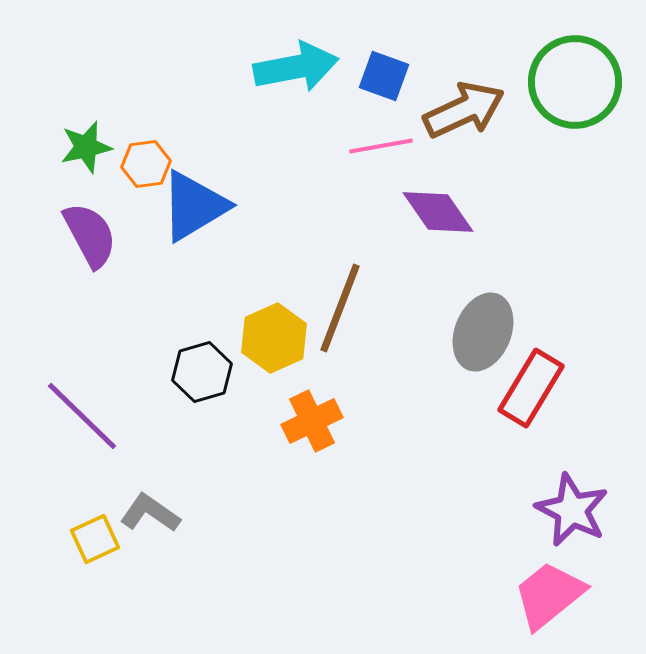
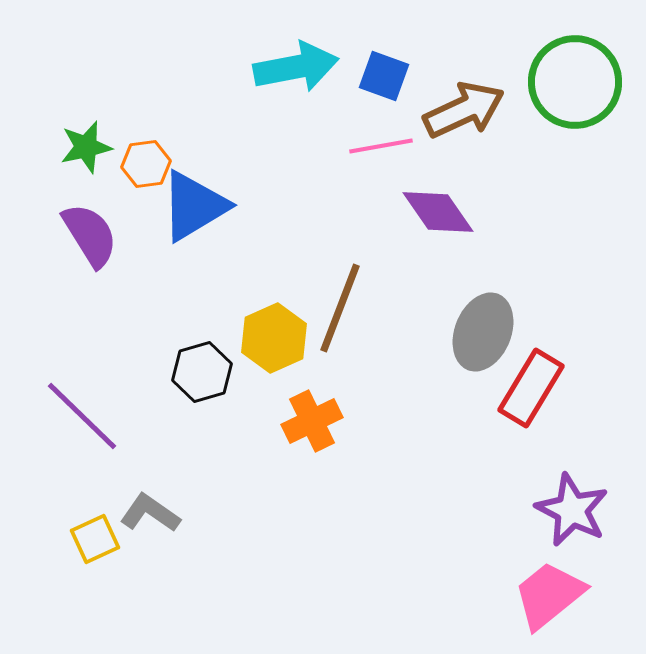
purple semicircle: rotated 4 degrees counterclockwise
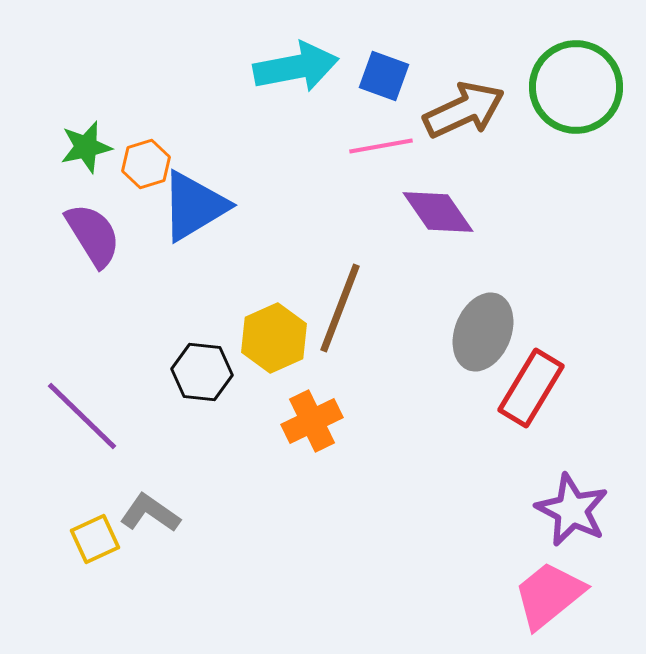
green circle: moved 1 px right, 5 px down
orange hexagon: rotated 9 degrees counterclockwise
purple semicircle: moved 3 px right
black hexagon: rotated 22 degrees clockwise
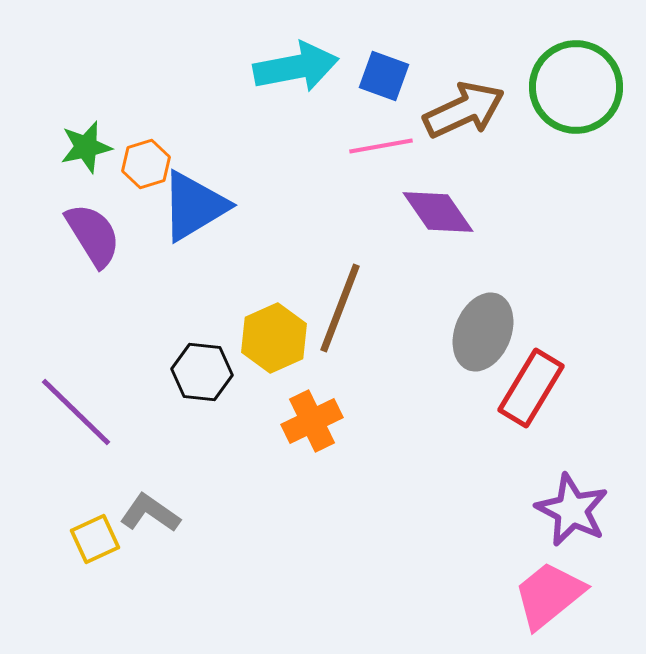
purple line: moved 6 px left, 4 px up
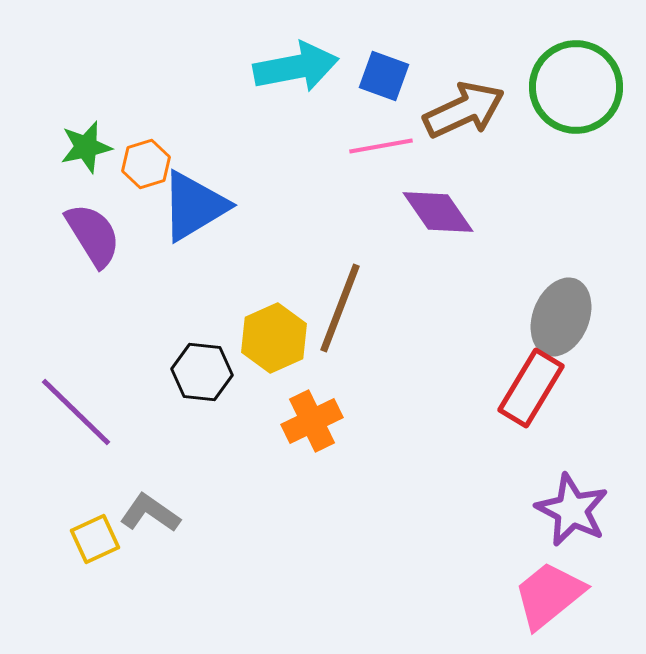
gray ellipse: moved 78 px right, 15 px up
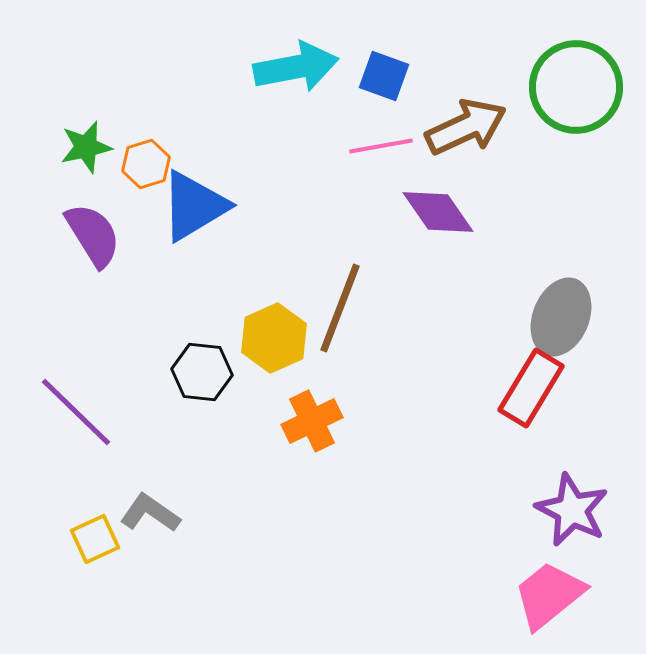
brown arrow: moved 2 px right, 17 px down
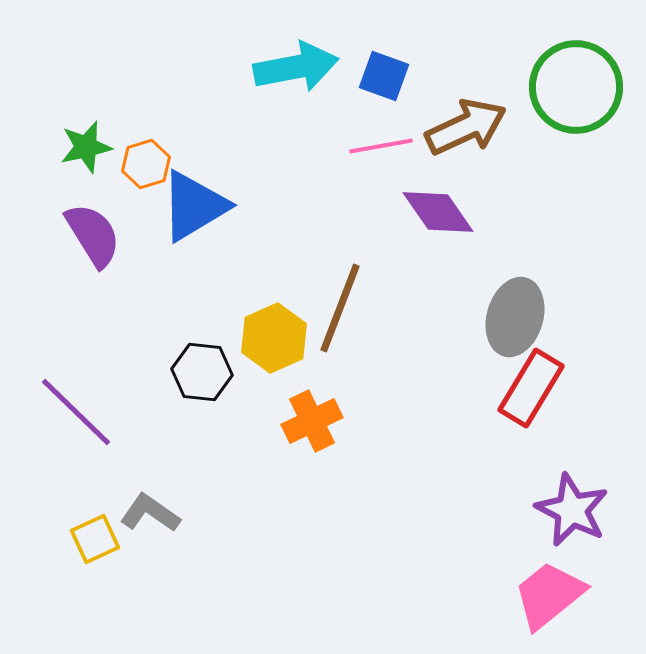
gray ellipse: moved 46 px left; rotated 6 degrees counterclockwise
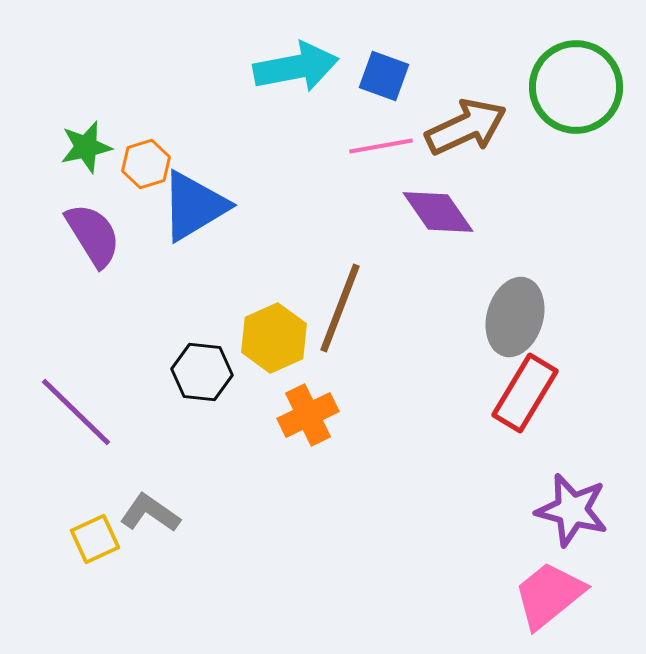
red rectangle: moved 6 px left, 5 px down
orange cross: moved 4 px left, 6 px up
purple star: rotated 12 degrees counterclockwise
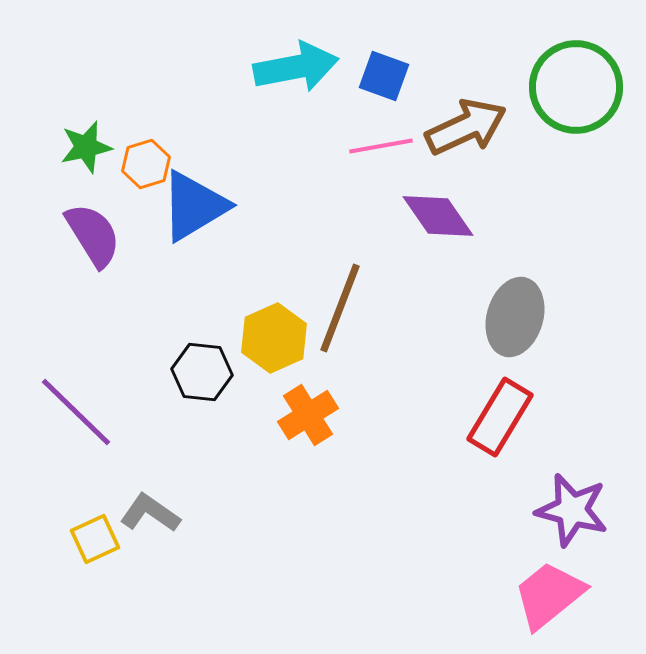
purple diamond: moved 4 px down
red rectangle: moved 25 px left, 24 px down
orange cross: rotated 6 degrees counterclockwise
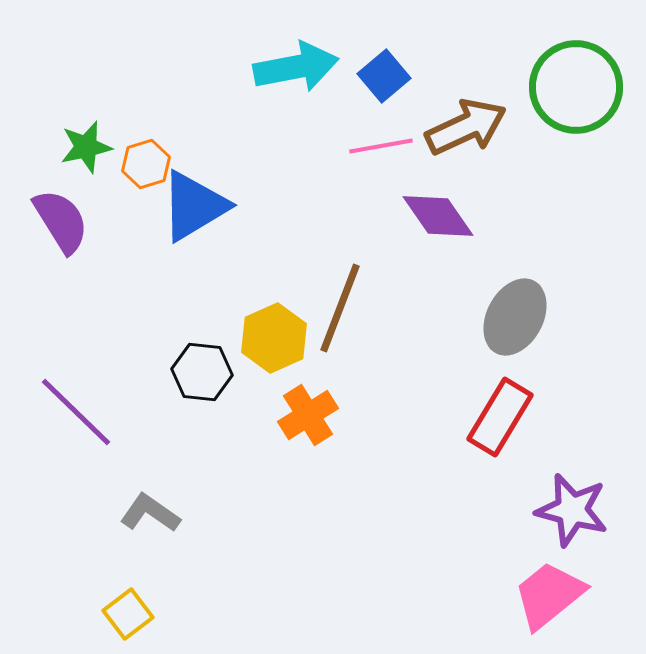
blue square: rotated 30 degrees clockwise
purple semicircle: moved 32 px left, 14 px up
gray ellipse: rotated 12 degrees clockwise
yellow square: moved 33 px right, 75 px down; rotated 12 degrees counterclockwise
